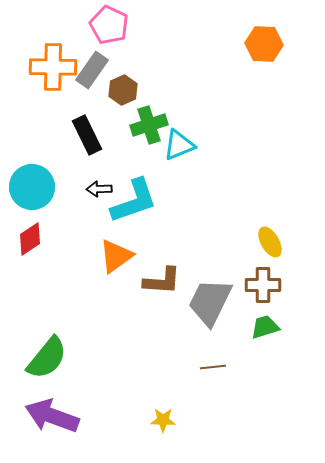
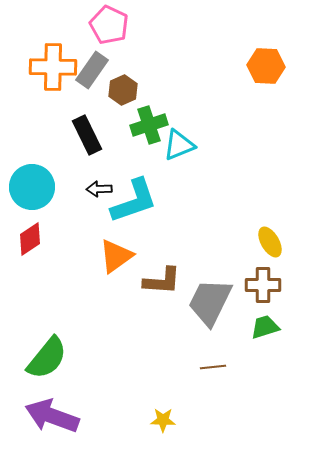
orange hexagon: moved 2 px right, 22 px down
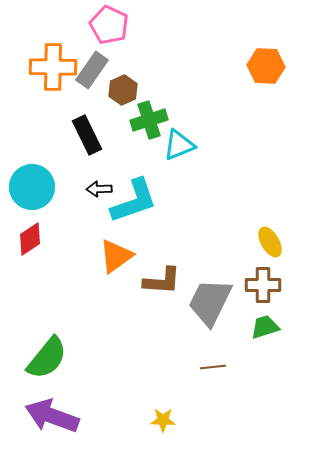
green cross: moved 5 px up
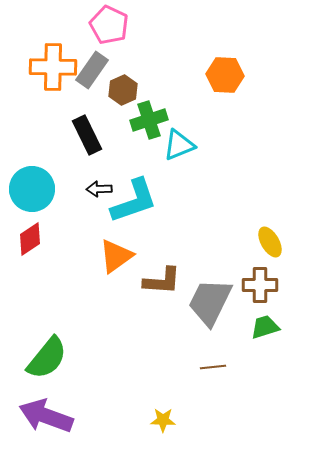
orange hexagon: moved 41 px left, 9 px down
cyan circle: moved 2 px down
brown cross: moved 3 px left
purple arrow: moved 6 px left
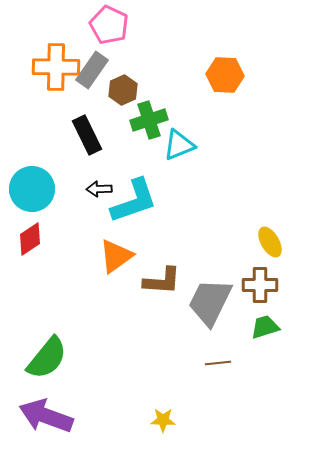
orange cross: moved 3 px right
brown line: moved 5 px right, 4 px up
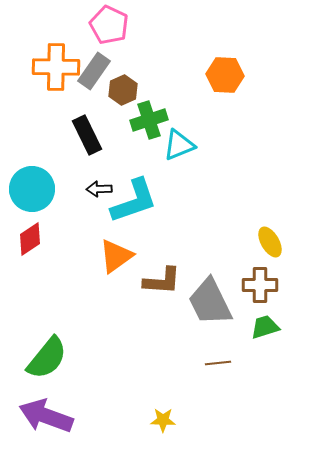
gray rectangle: moved 2 px right, 1 px down
gray trapezoid: rotated 52 degrees counterclockwise
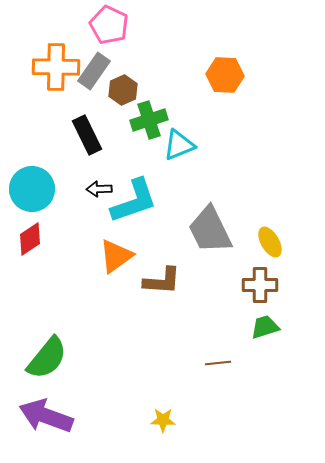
gray trapezoid: moved 72 px up
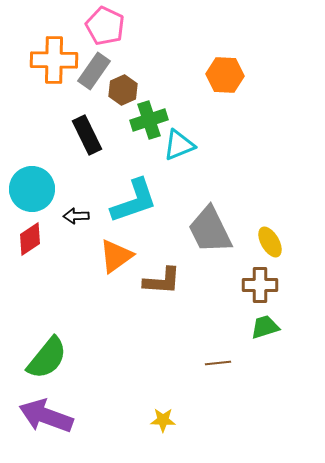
pink pentagon: moved 4 px left, 1 px down
orange cross: moved 2 px left, 7 px up
black arrow: moved 23 px left, 27 px down
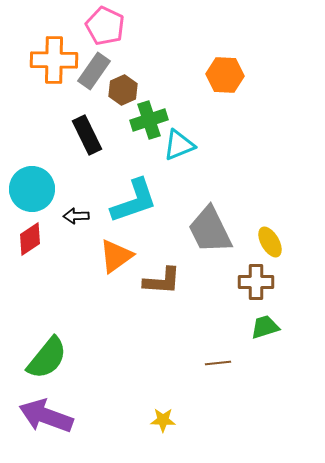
brown cross: moved 4 px left, 3 px up
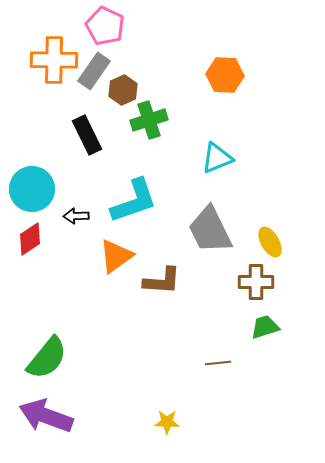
cyan triangle: moved 38 px right, 13 px down
yellow star: moved 4 px right, 2 px down
